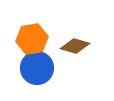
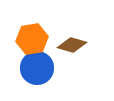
brown diamond: moved 3 px left, 1 px up
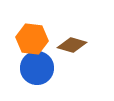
orange hexagon: rotated 16 degrees clockwise
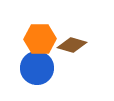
orange hexagon: moved 8 px right; rotated 8 degrees counterclockwise
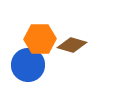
blue circle: moved 9 px left, 3 px up
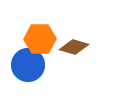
brown diamond: moved 2 px right, 2 px down
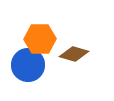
brown diamond: moved 7 px down
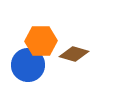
orange hexagon: moved 1 px right, 2 px down
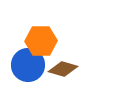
brown diamond: moved 11 px left, 15 px down
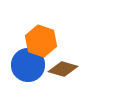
orange hexagon: rotated 20 degrees clockwise
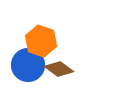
brown diamond: moved 4 px left; rotated 20 degrees clockwise
